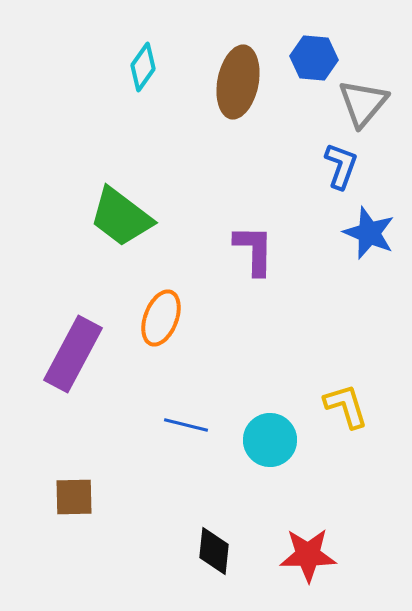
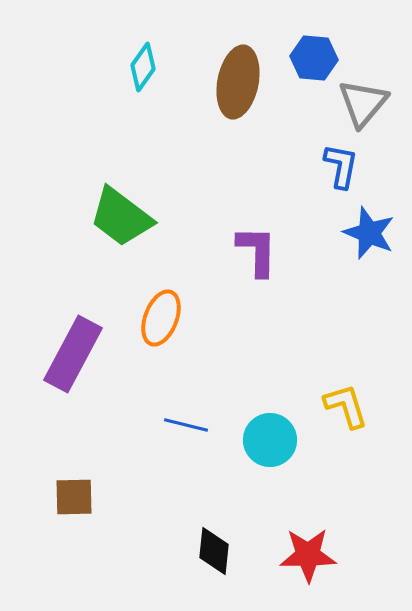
blue L-shape: rotated 9 degrees counterclockwise
purple L-shape: moved 3 px right, 1 px down
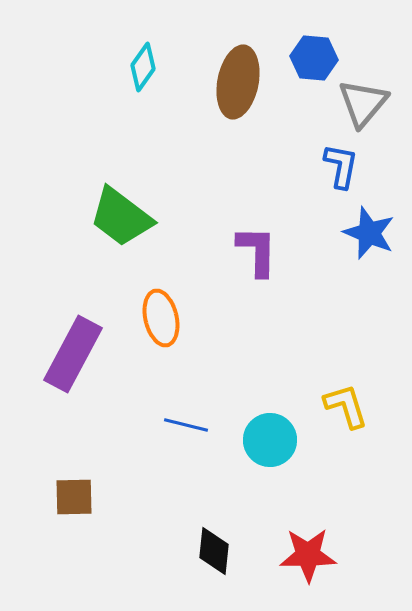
orange ellipse: rotated 34 degrees counterclockwise
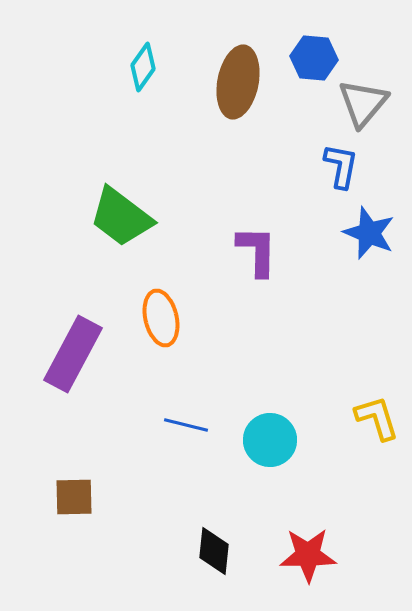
yellow L-shape: moved 31 px right, 12 px down
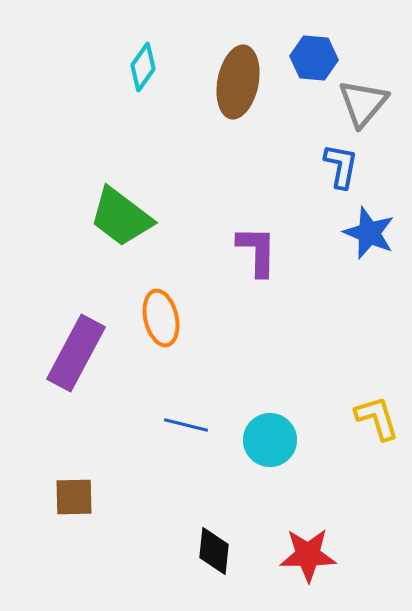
purple rectangle: moved 3 px right, 1 px up
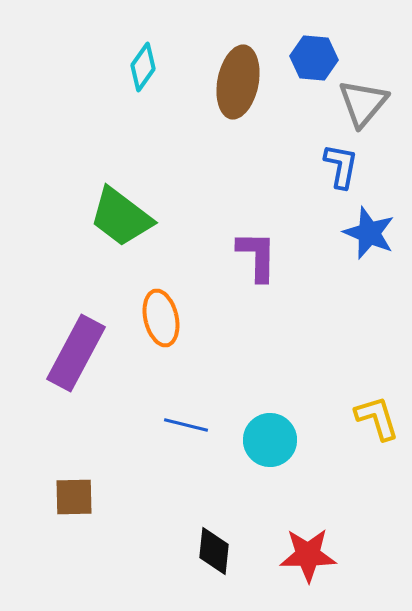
purple L-shape: moved 5 px down
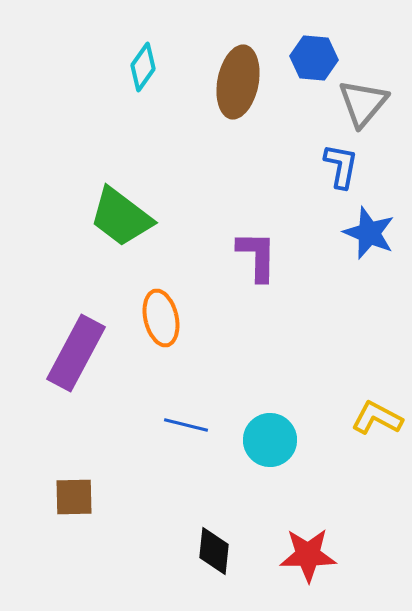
yellow L-shape: rotated 45 degrees counterclockwise
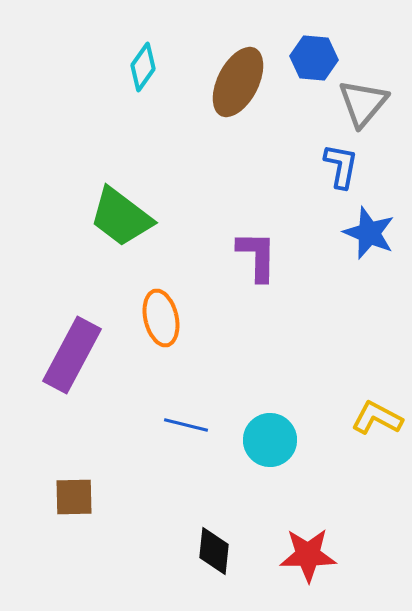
brown ellipse: rotated 16 degrees clockwise
purple rectangle: moved 4 px left, 2 px down
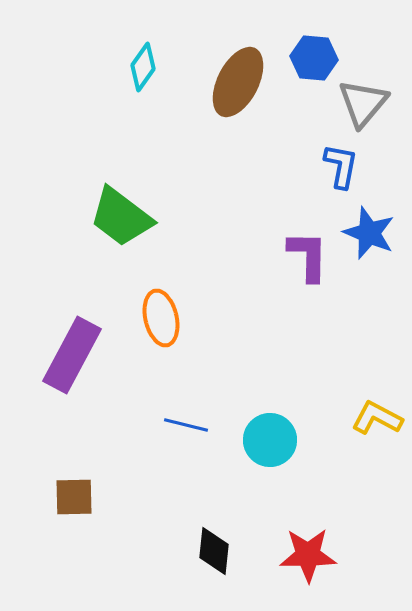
purple L-shape: moved 51 px right
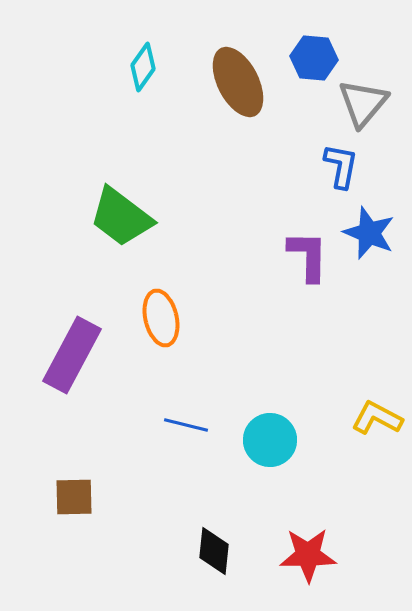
brown ellipse: rotated 54 degrees counterclockwise
